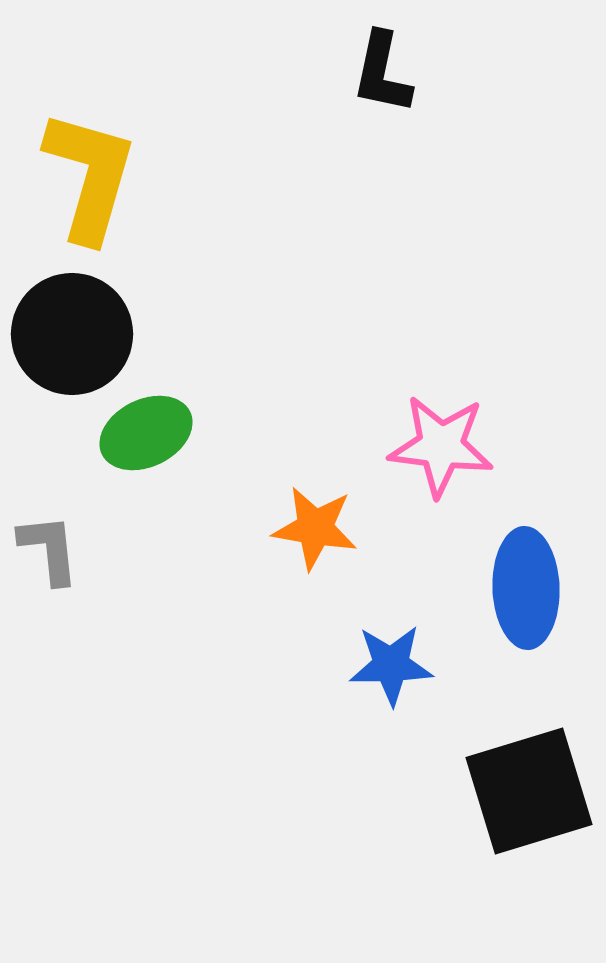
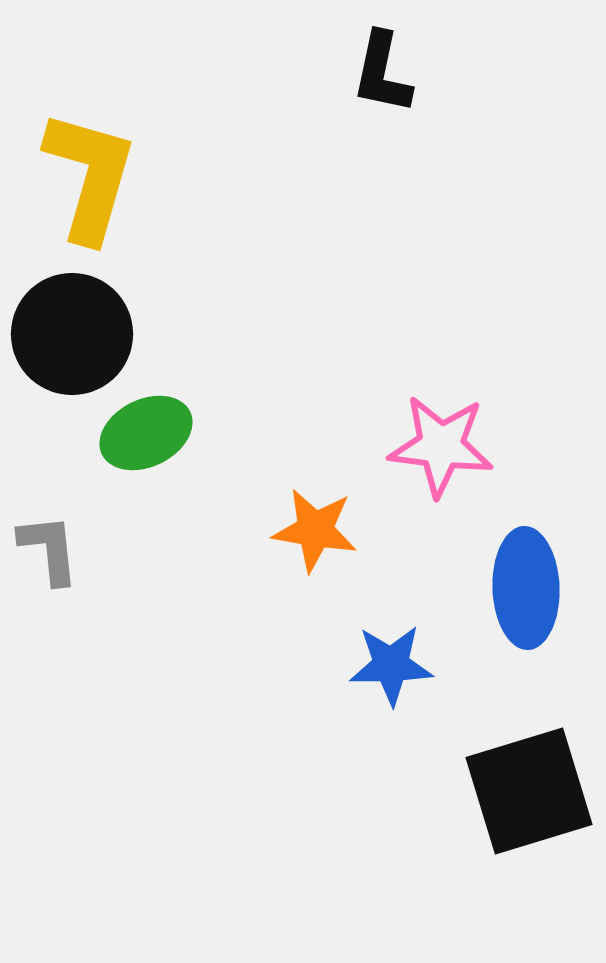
orange star: moved 2 px down
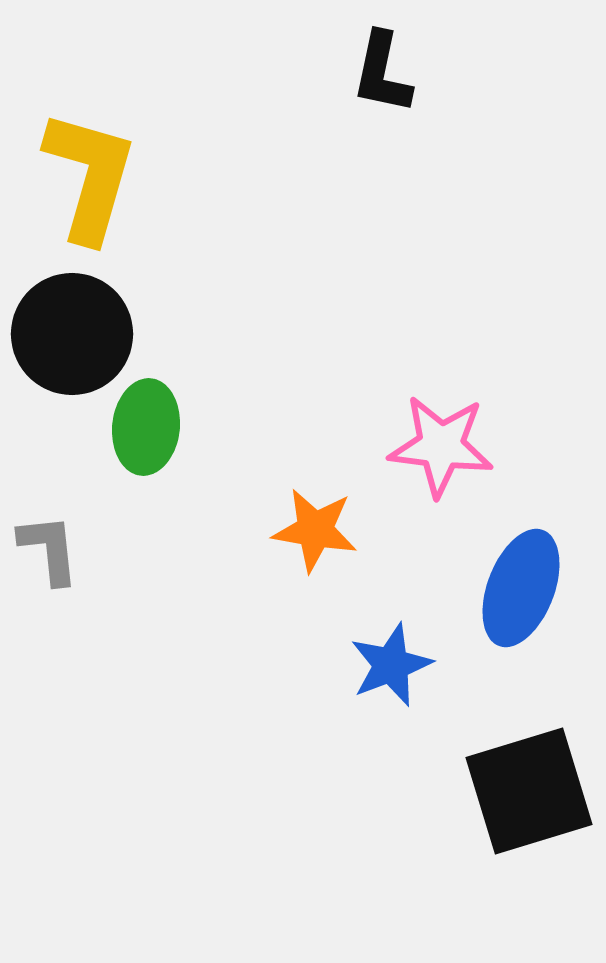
green ellipse: moved 6 px up; rotated 58 degrees counterclockwise
blue ellipse: moved 5 px left; rotated 23 degrees clockwise
blue star: rotated 20 degrees counterclockwise
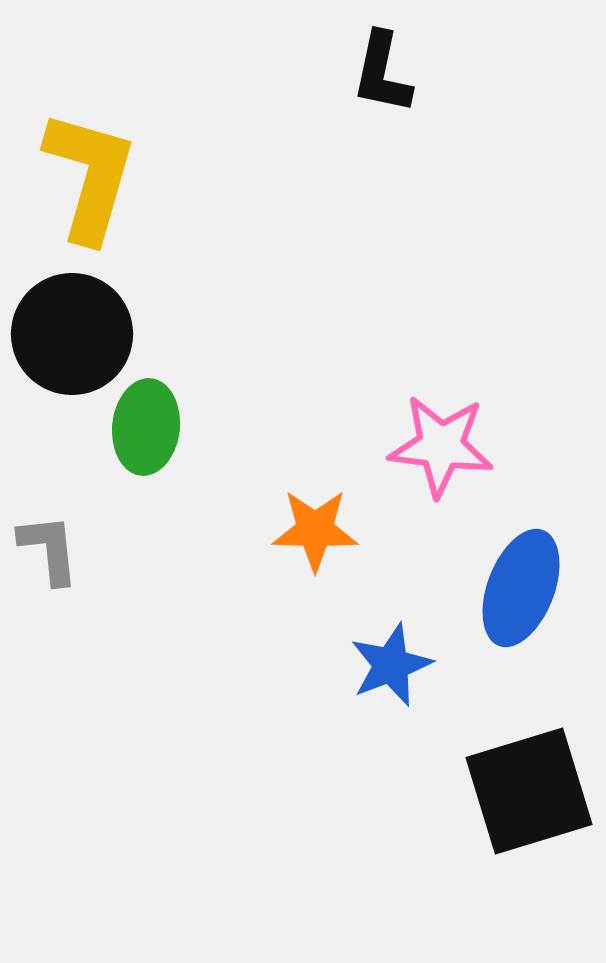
orange star: rotated 8 degrees counterclockwise
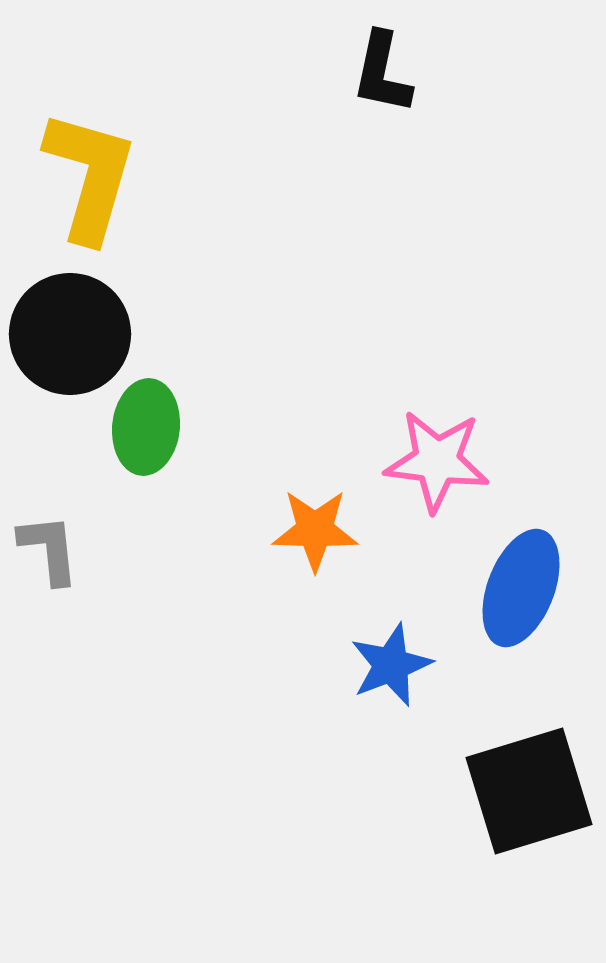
black circle: moved 2 px left
pink star: moved 4 px left, 15 px down
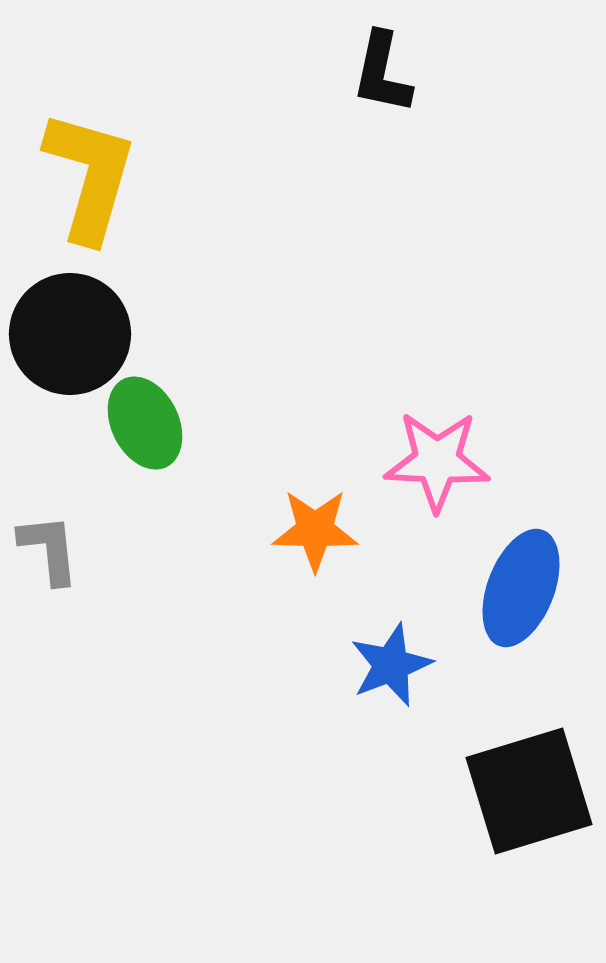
green ellipse: moved 1 px left, 4 px up; rotated 32 degrees counterclockwise
pink star: rotated 4 degrees counterclockwise
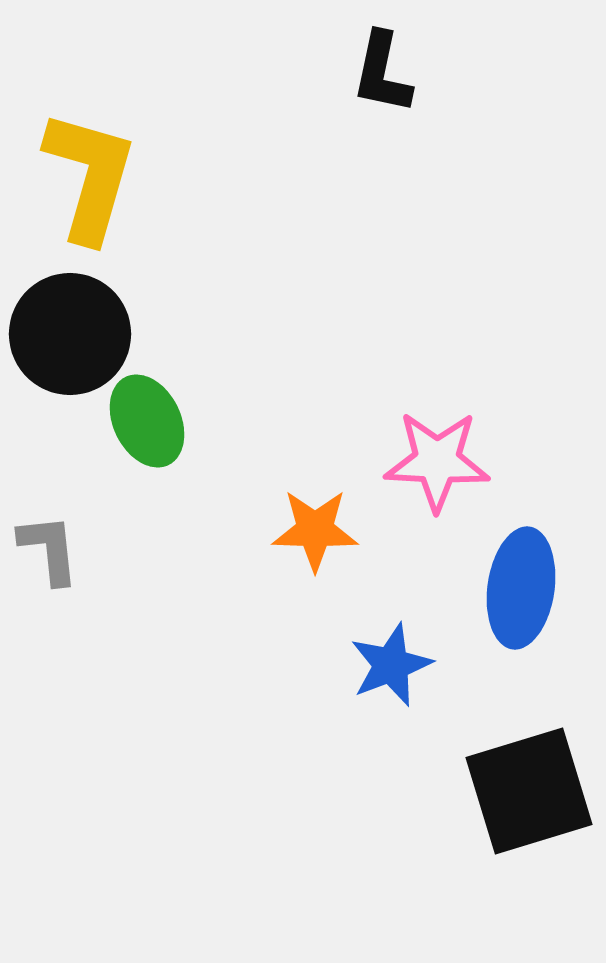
green ellipse: moved 2 px right, 2 px up
blue ellipse: rotated 13 degrees counterclockwise
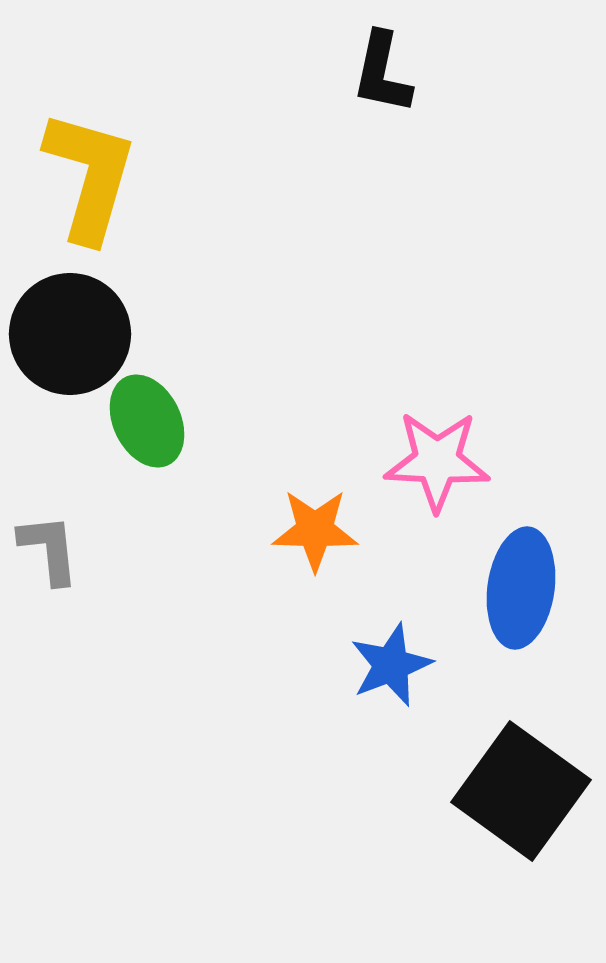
black square: moved 8 px left; rotated 37 degrees counterclockwise
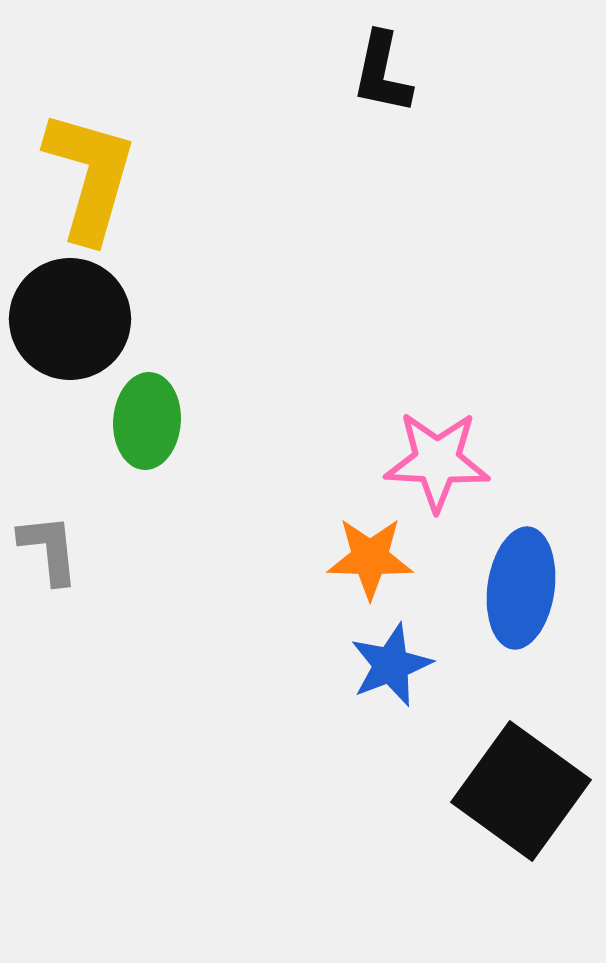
black circle: moved 15 px up
green ellipse: rotated 30 degrees clockwise
orange star: moved 55 px right, 28 px down
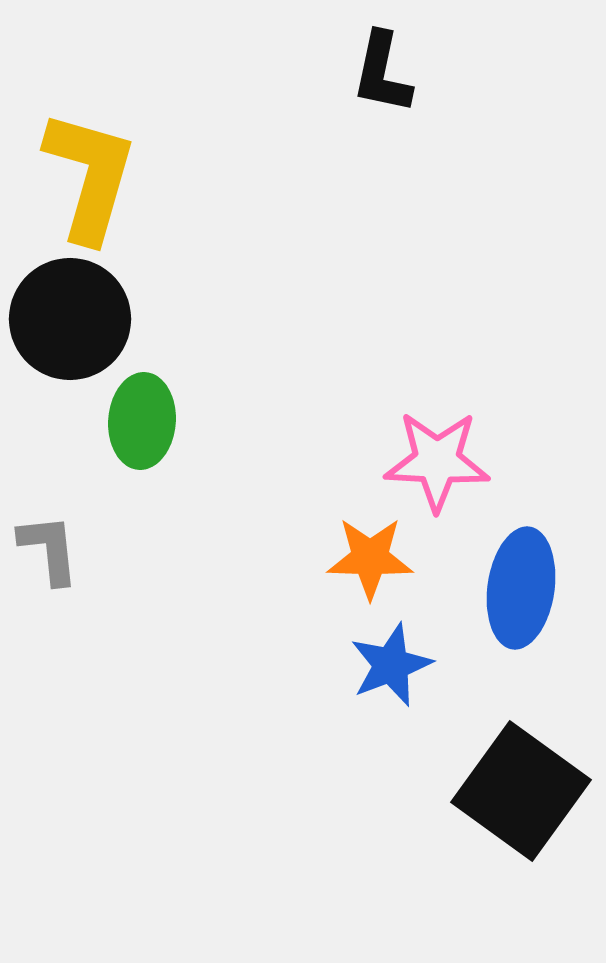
green ellipse: moved 5 px left
